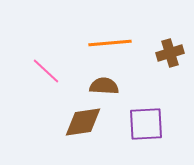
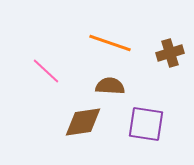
orange line: rotated 24 degrees clockwise
brown semicircle: moved 6 px right
purple square: rotated 12 degrees clockwise
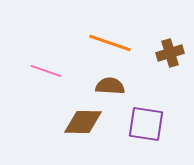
pink line: rotated 24 degrees counterclockwise
brown diamond: rotated 9 degrees clockwise
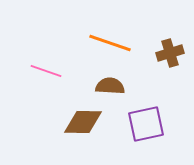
purple square: rotated 21 degrees counterclockwise
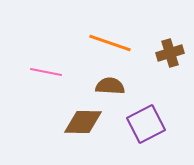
pink line: moved 1 px down; rotated 8 degrees counterclockwise
purple square: rotated 15 degrees counterclockwise
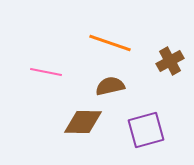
brown cross: moved 8 px down; rotated 12 degrees counterclockwise
brown semicircle: rotated 16 degrees counterclockwise
purple square: moved 6 px down; rotated 12 degrees clockwise
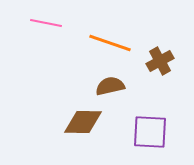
brown cross: moved 10 px left
pink line: moved 49 px up
purple square: moved 4 px right, 2 px down; rotated 18 degrees clockwise
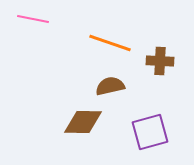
pink line: moved 13 px left, 4 px up
brown cross: rotated 32 degrees clockwise
purple square: rotated 18 degrees counterclockwise
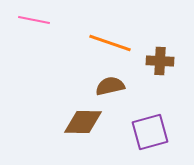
pink line: moved 1 px right, 1 px down
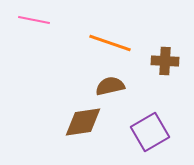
brown cross: moved 5 px right
brown diamond: rotated 9 degrees counterclockwise
purple square: rotated 15 degrees counterclockwise
